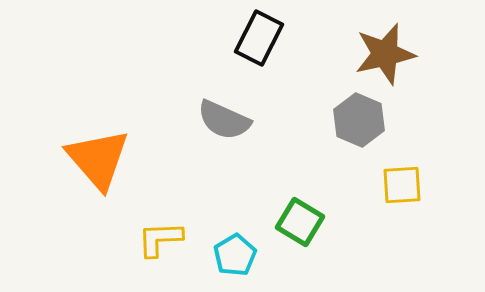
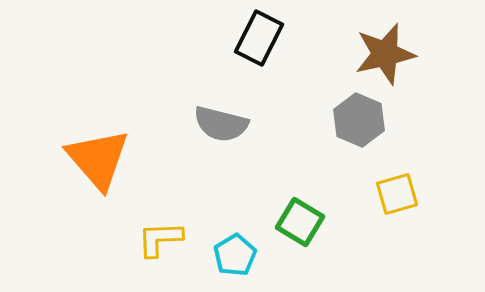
gray semicircle: moved 3 px left, 4 px down; rotated 10 degrees counterclockwise
yellow square: moved 5 px left, 9 px down; rotated 12 degrees counterclockwise
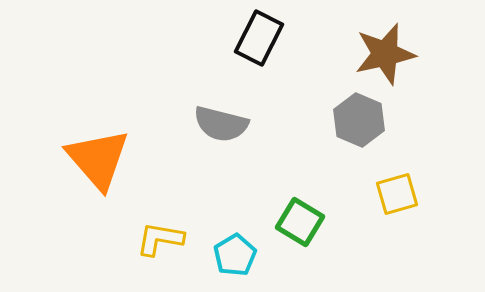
yellow L-shape: rotated 12 degrees clockwise
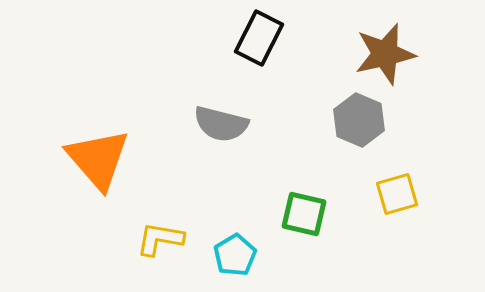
green square: moved 4 px right, 8 px up; rotated 18 degrees counterclockwise
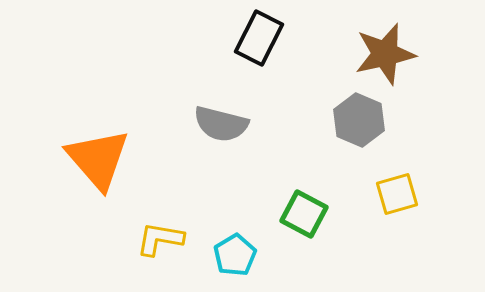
green square: rotated 15 degrees clockwise
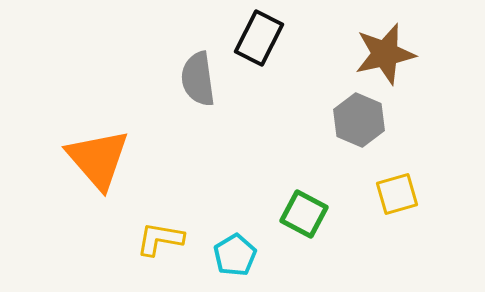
gray semicircle: moved 23 px left, 45 px up; rotated 68 degrees clockwise
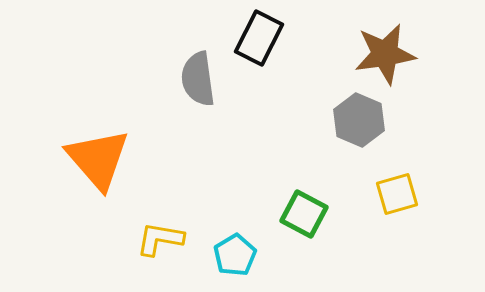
brown star: rotated 4 degrees clockwise
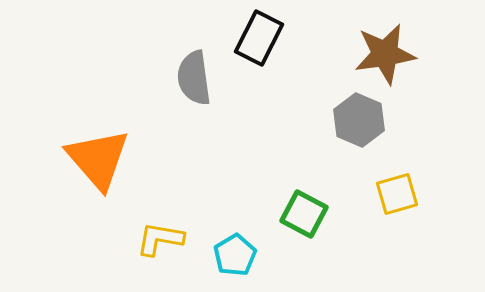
gray semicircle: moved 4 px left, 1 px up
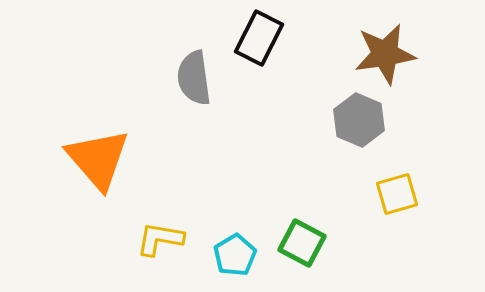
green square: moved 2 px left, 29 px down
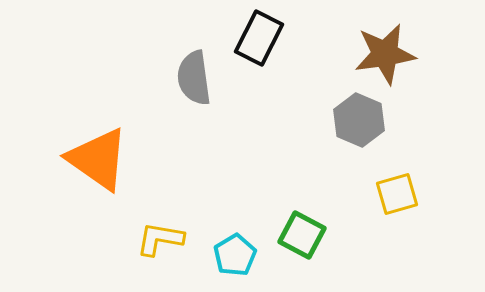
orange triangle: rotated 14 degrees counterclockwise
green square: moved 8 px up
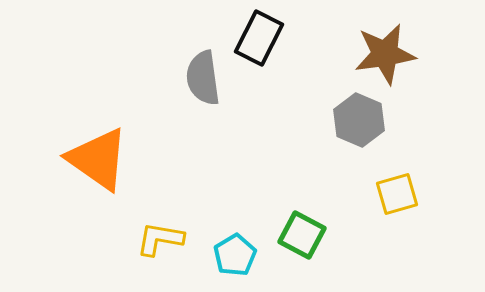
gray semicircle: moved 9 px right
